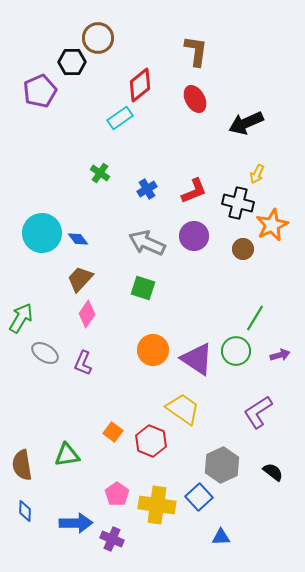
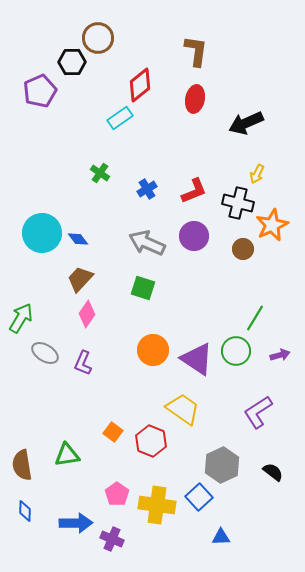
red ellipse at (195, 99): rotated 40 degrees clockwise
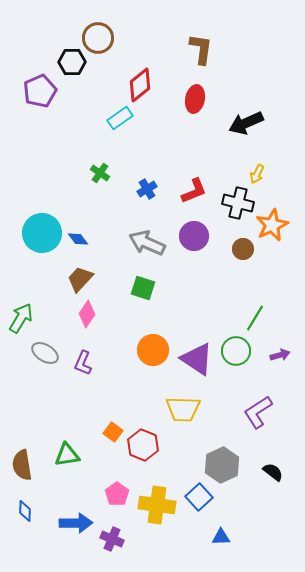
brown L-shape at (196, 51): moved 5 px right, 2 px up
yellow trapezoid at (183, 409): rotated 147 degrees clockwise
red hexagon at (151, 441): moved 8 px left, 4 px down
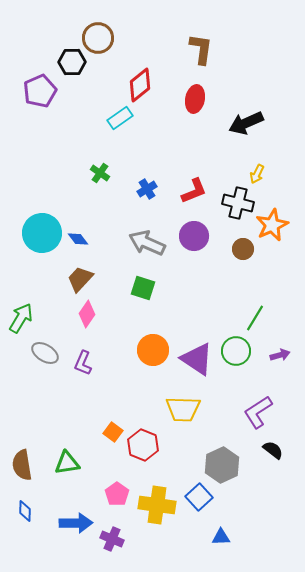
green triangle at (67, 455): moved 8 px down
black semicircle at (273, 472): moved 22 px up
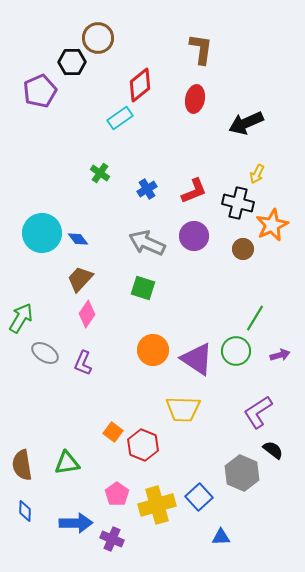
gray hexagon at (222, 465): moved 20 px right, 8 px down; rotated 12 degrees counterclockwise
yellow cross at (157, 505): rotated 24 degrees counterclockwise
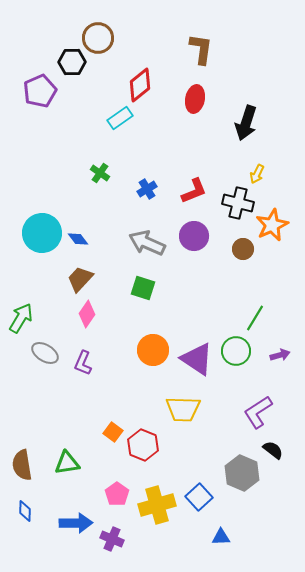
black arrow at (246, 123): rotated 48 degrees counterclockwise
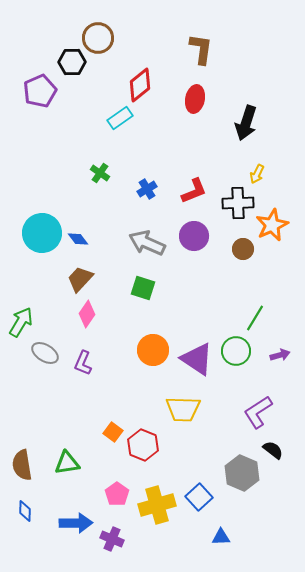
black cross at (238, 203): rotated 16 degrees counterclockwise
green arrow at (21, 318): moved 4 px down
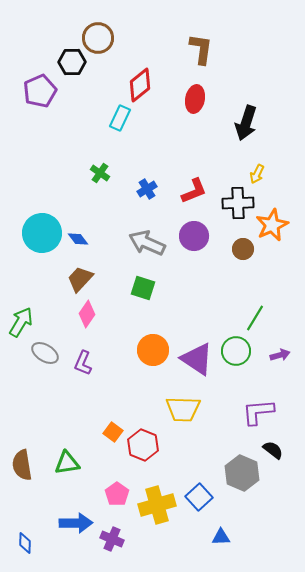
cyan rectangle at (120, 118): rotated 30 degrees counterclockwise
purple L-shape at (258, 412): rotated 28 degrees clockwise
blue diamond at (25, 511): moved 32 px down
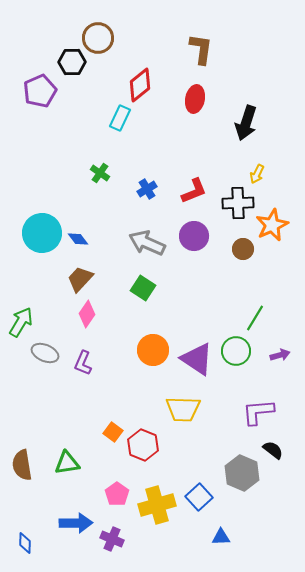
green square at (143, 288): rotated 15 degrees clockwise
gray ellipse at (45, 353): rotated 8 degrees counterclockwise
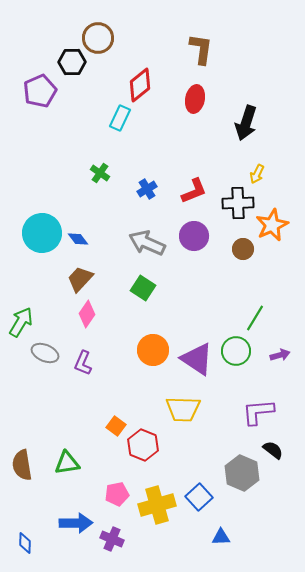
orange square at (113, 432): moved 3 px right, 6 px up
pink pentagon at (117, 494): rotated 25 degrees clockwise
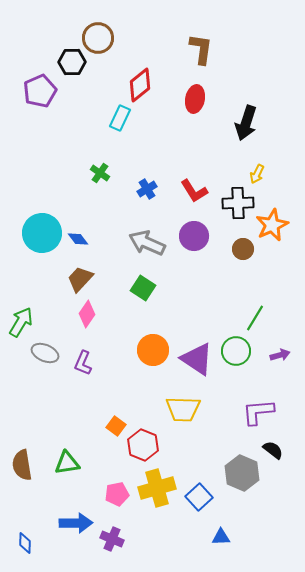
red L-shape at (194, 191): rotated 80 degrees clockwise
yellow cross at (157, 505): moved 17 px up
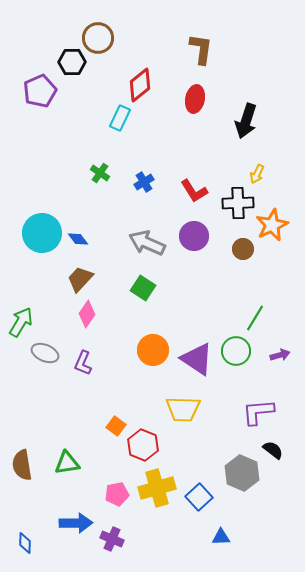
black arrow at (246, 123): moved 2 px up
blue cross at (147, 189): moved 3 px left, 7 px up
